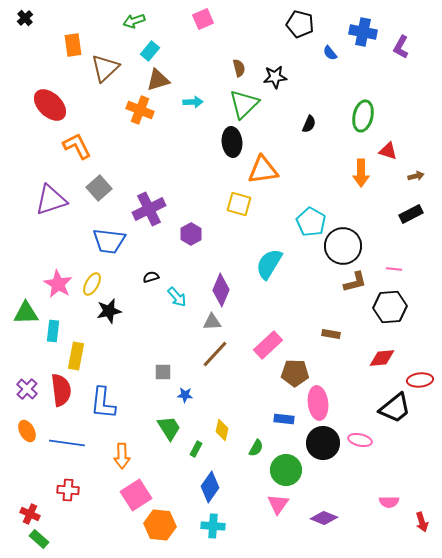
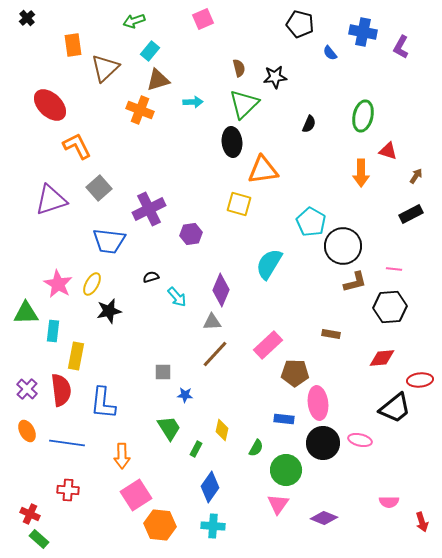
black cross at (25, 18): moved 2 px right
brown arrow at (416, 176): rotated 42 degrees counterclockwise
purple hexagon at (191, 234): rotated 20 degrees clockwise
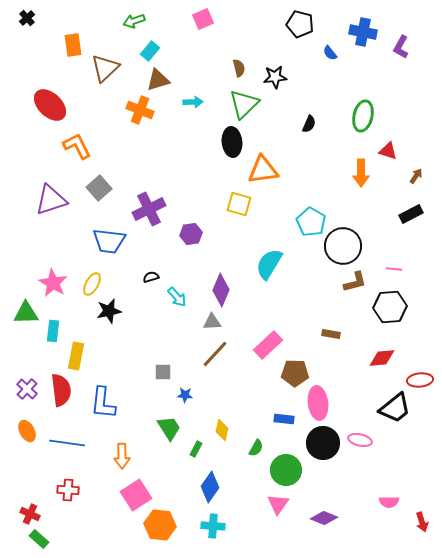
pink star at (58, 284): moved 5 px left, 1 px up
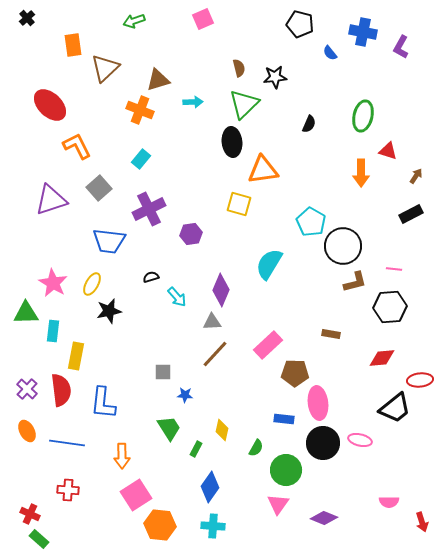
cyan rectangle at (150, 51): moved 9 px left, 108 px down
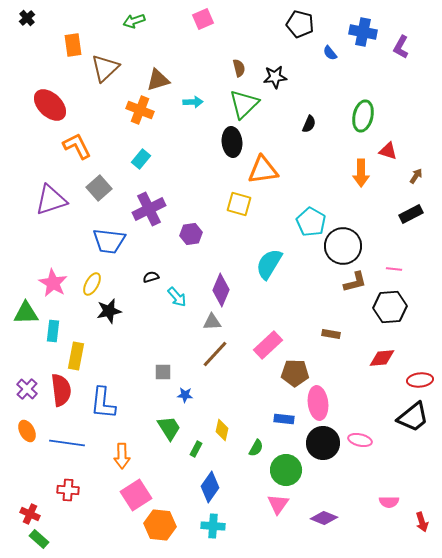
black trapezoid at (395, 408): moved 18 px right, 9 px down
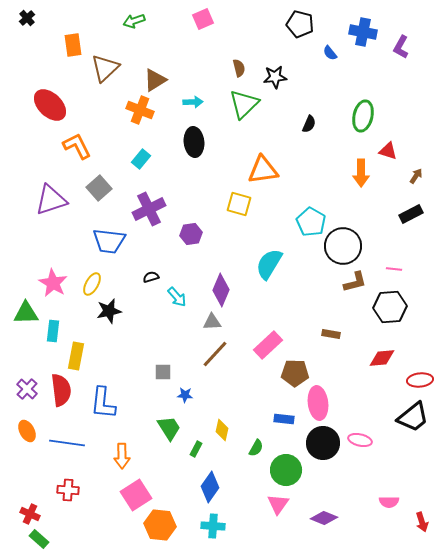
brown triangle at (158, 80): moved 3 px left; rotated 15 degrees counterclockwise
black ellipse at (232, 142): moved 38 px left
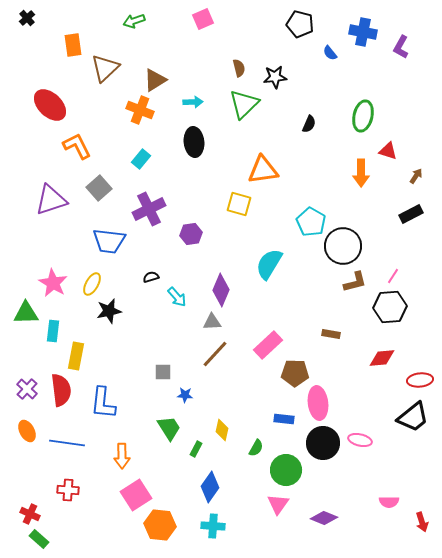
pink line at (394, 269): moved 1 px left, 7 px down; rotated 63 degrees counterclockwise
